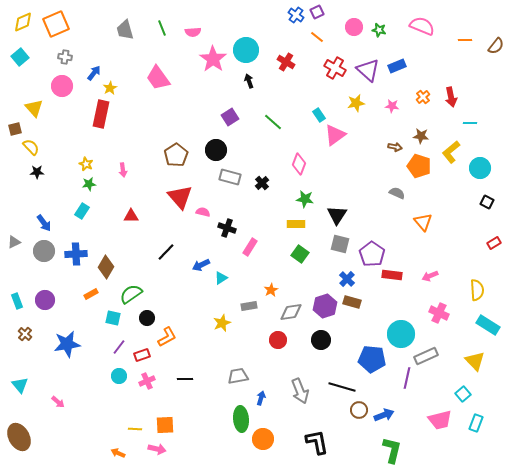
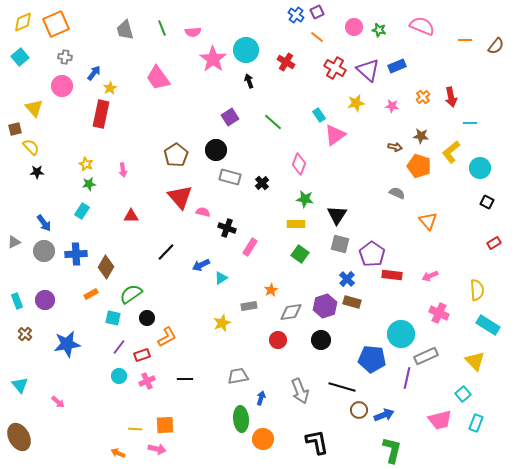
orange triangle at (423, 222): moved 5 px right, 1 px up
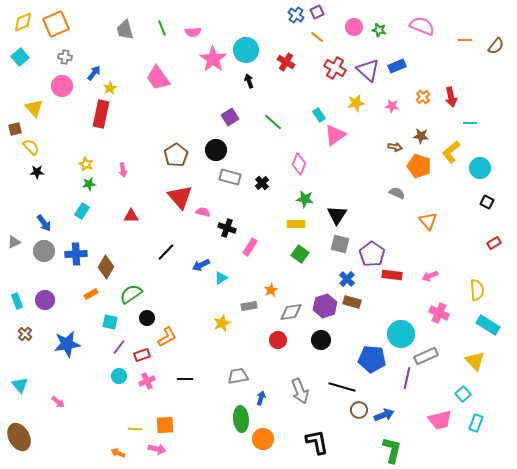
cyan square at (113, 318): moved 3 px left, 4 px down
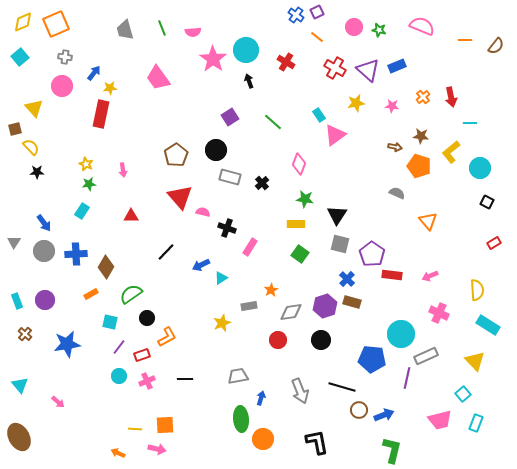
yellow star at (110, 88): rotated 24 degrees clockwise
gray triangle at (14, 242): rotated 32 degrees counterclockwise
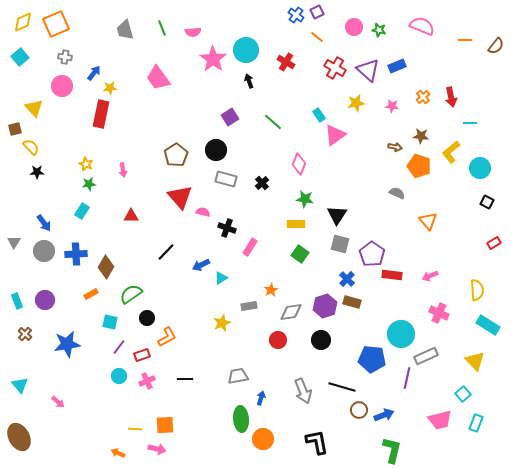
gray rectangle at (230, 177): moved 4 px left, 2 px down
gray arrow at (300, 391): moved 3 px right
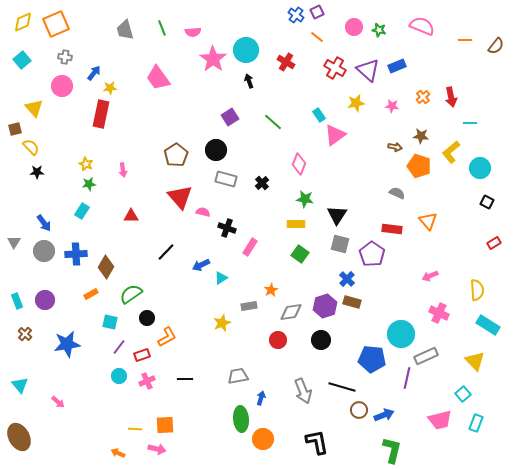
cyan square at (20, 57): moved 2 px right, 3 px down
red rectangle at (392, 275): moved 46 px up
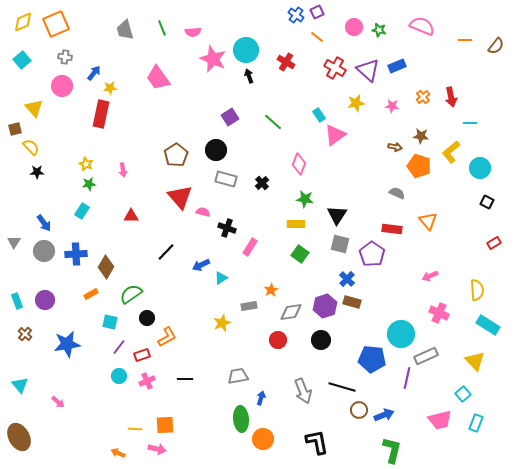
pink star at (213, 59): rotated 12 degrees counterclockwise
black arrow at (249, 81): moved 5 px up
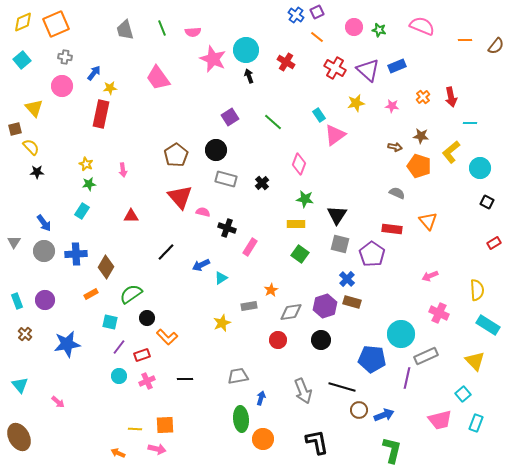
orange L-shape at (167, 337): rotated 75 degrees clockwise
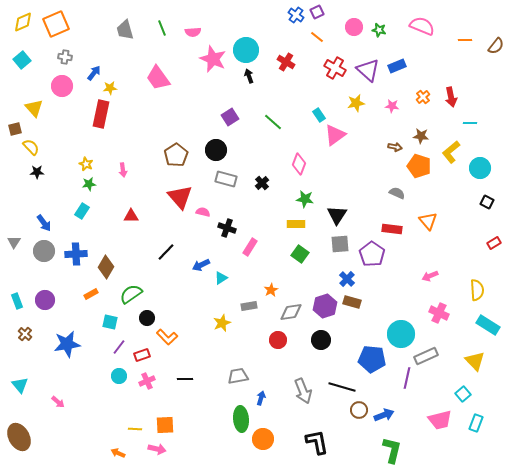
gray square at (340, 244): rotated 18 degrees counterclockwise
